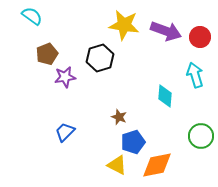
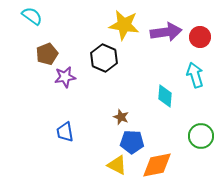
purple arrow: moved 1 px down; rotated 28 degrees counterclockwise
black hexagon: moved 4 px right; rotated 20 degrees counterclockwise
brown star: moved 2 px right
blue trapezoid: rotated 55 degrees counterclockwise
blue pentagon: moved 1 px left; rotated 20 degrees clockwise
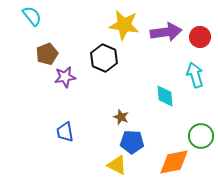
cyan semicircle: rotated 15 degrees clockwise
cyan diamond: rotated 10 degrees counterclockwise
orange diamond: moved 17 px right, 3 px up
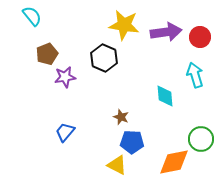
blue trapezoid: rotated 50 degrees clockwise
green circle: moved 3 px down
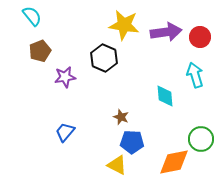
brown pentagon: moved 7 px left, 3 px up
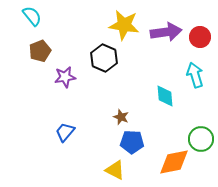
yellow triangle: moved 2 px left, 5 px down
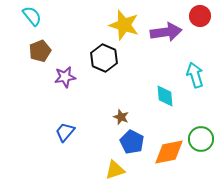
yellow star: rotated 8 degrees clockwise
red circle: moved 21 px up
blue pentagon: rotated 25 degrees clockwise
orange diamond: moved 5 px left, 10 px up
yellow triangle: rotated 45 degrees counterclockwise
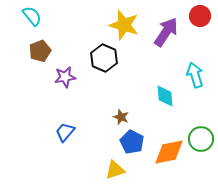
purple arrow: rotated 48 degrees counterclockwise
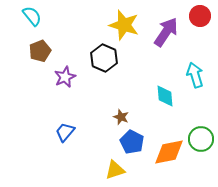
purple star: rotated 15 degrees counterclockwise
